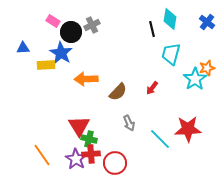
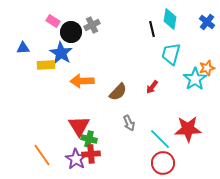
orange arrow: moved 4 px left, 2 px down
red arrow: moved 1 px up
red circle: moved 48 px right
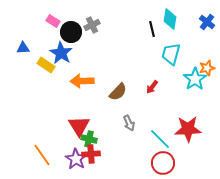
yellow rectangle: rotated 36 degrees clockwise
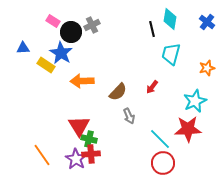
cyan star: moved 22 px down; rotated 10 degrees clockwise
gray arrow: moved 7 px up
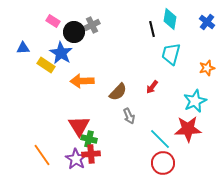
black circle: moved 3 px right
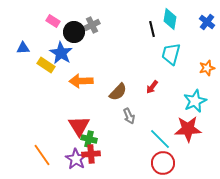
orange arrow: moved 1 px left
